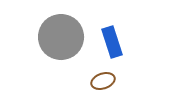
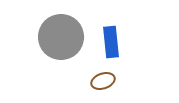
blue rectangle: moved 1 px left; rotated 12 degrees clockwise
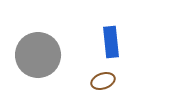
gray circle: moved 23 px left, 18 px down
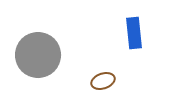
blue rectangle: moved 23 px right, 9 px up
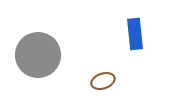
blue rectangle: moved 1 px right, 1 px down
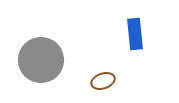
gray circle: moved 3 px right, 5 px down
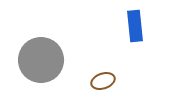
blue rectangle: moved 8 px up
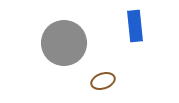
gray circle: moved 23 px right, 17 px up
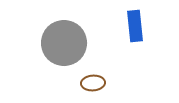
brown ellipse: moved 10 px left, 2 px down; rotated 15 degrees clockwise
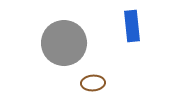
blue rectangle: moved 3 px left
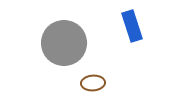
blue rectangle: rotated 12 degrees counterclockwise
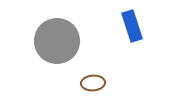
gray circle: moved 7 px left, 2 px up
